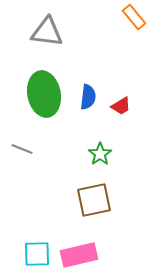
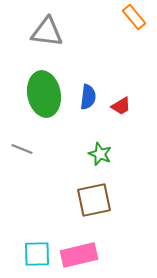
green star: rotated 15 degrees counterclockwise
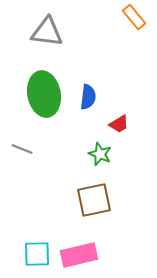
red trapezoid: moved 2 px left, 18 px down
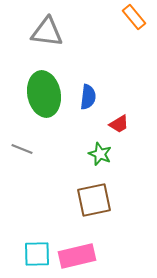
pink rectangle: moved 2 px left, 1 px down
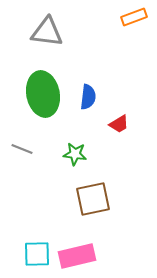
orange rectangle: rotated 70 degrees counterclockwise
green ellipse: moved 1 px left
green star: moved 25 px left; rotated 15 degrees counterclockwise
brown square: moved 1 px left, 1 px up
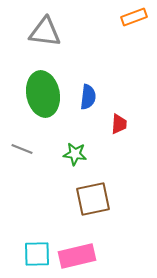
gray triangle: moved 2 px left
red trapezoid: rotated 55 degrees counterclockwise
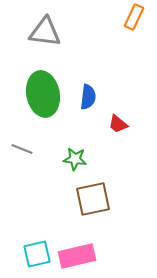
orange rectangle: rotated 45 degrees counterclockwise
red trapezoid: moved 1 px left; rotated 125 degrees clockwise
green star: moved 5 px down
cyan square: rotated 12 degrees counterclockwise
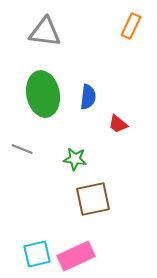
orange rectangle: moved 3 px left, 9 px down
pink rectangle: moved 1 px left; rotated 12 degrees counterclockwise
